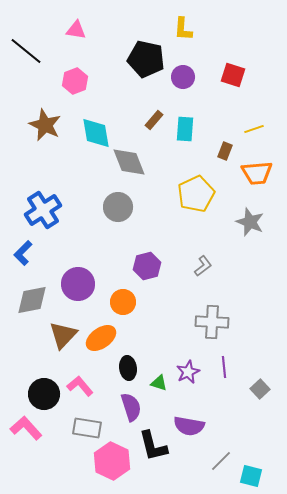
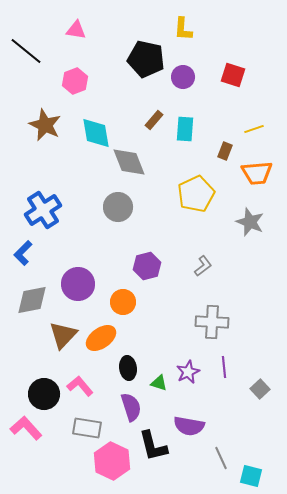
gray line at (221, 461): moved 3 px up; rotated 70 degrees counterclockwise
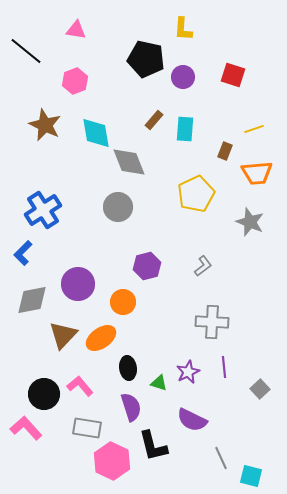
purple semicircle at (189, 426): moved 3 px right, 6 px up; rotated 16 degrees clockwise
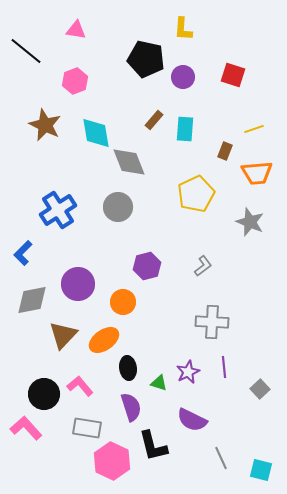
blue cross at (43, 210): moved 15 px right
orange ellipse at (101, 338): moved 3 px right, 2 px down
cyan square at (251, 476): moved 10 px right, 6 px up
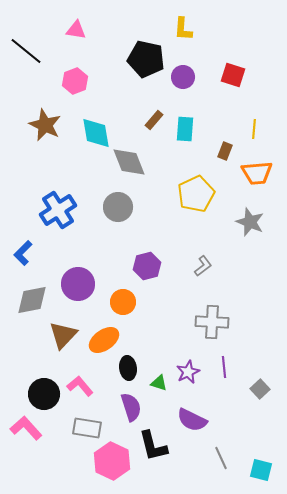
yellow line at (254, 129): rotated 66 degrees counterclockwise
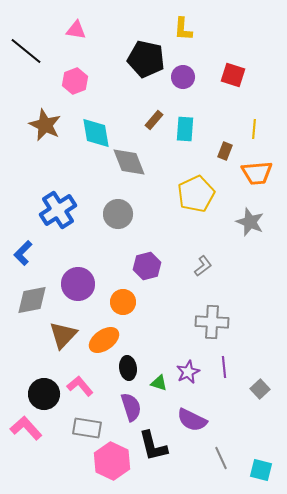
gray circle at (118, 207): moved 7 px down
